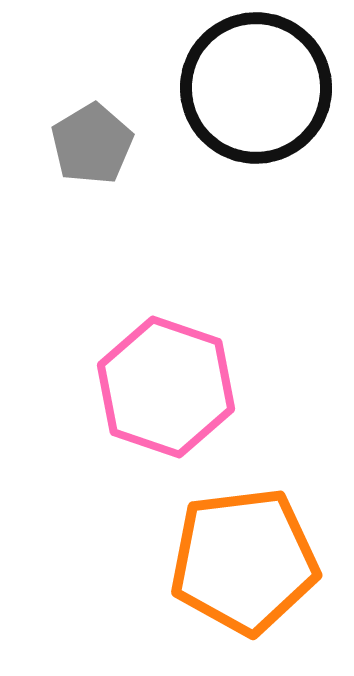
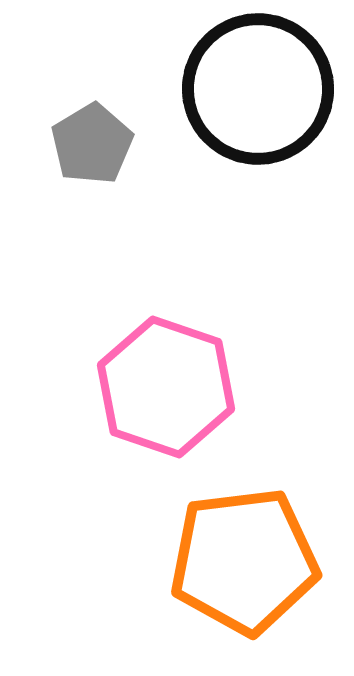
black circle: moved 2 px right, 1 px down
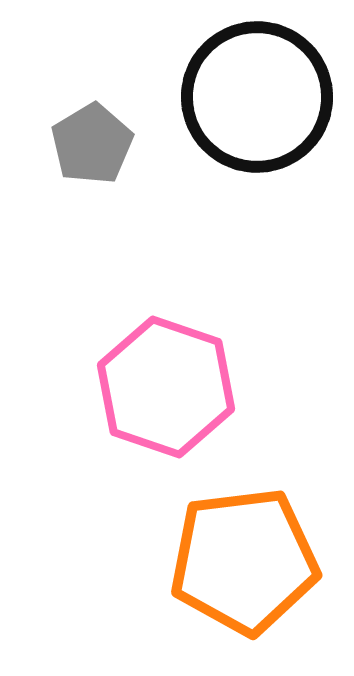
black circle: moved 1 px left, 8 px down
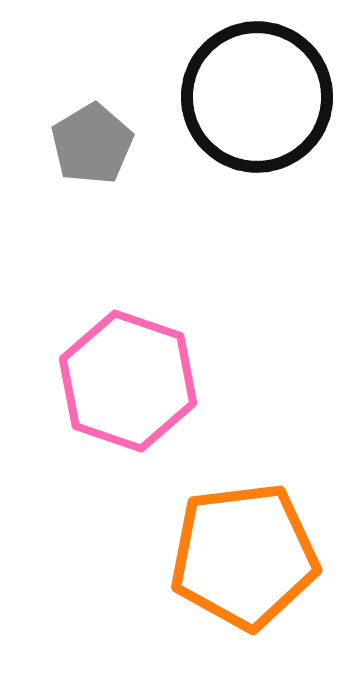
pink hexagon: moved 38 px left, 6 px up
orange pentagon: moved 5 px up
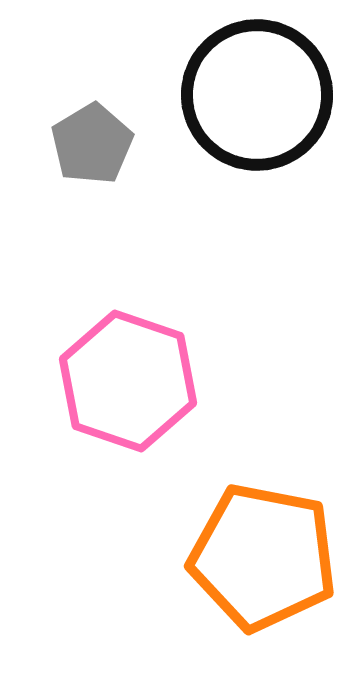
black circle: moved 2 px up
orange pentagon: moved 19 px right, 1 px down; rotated 18 degrees clockwise
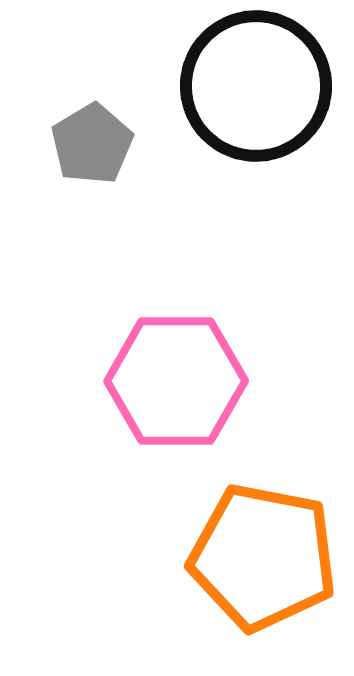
black circle: moved 1 px left, 9 px up
pink hexagon: moved 48 px right; rotated 19 degrees counterclockwise
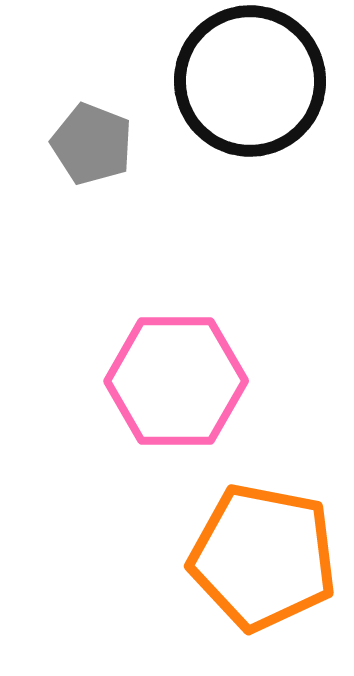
black circle: moved 6 px left, 5 px up
gray pentagon: rotated 20 degrees counterclockwise
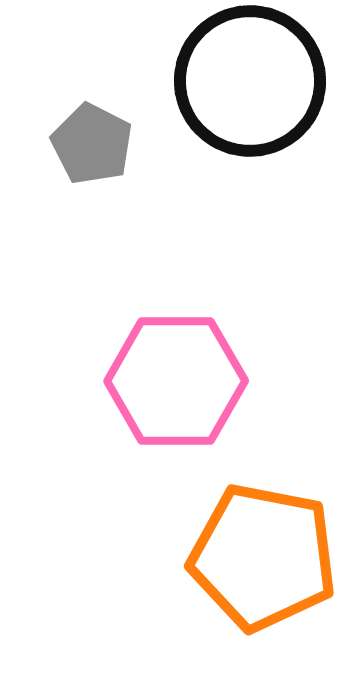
gray pentagon: rotated 6 degrees clockwise
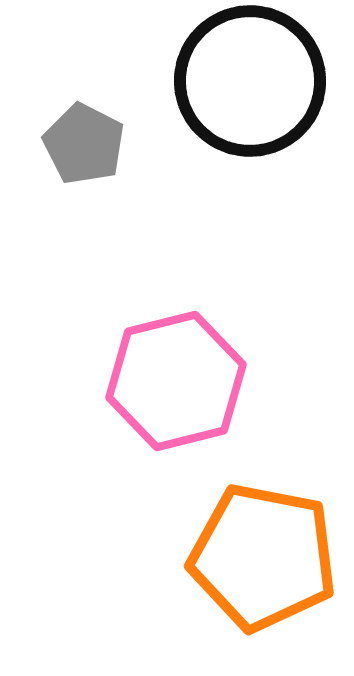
gray pentagon: moved 8 px left
pink hexagon: rotated 14 degrees counterclockwise
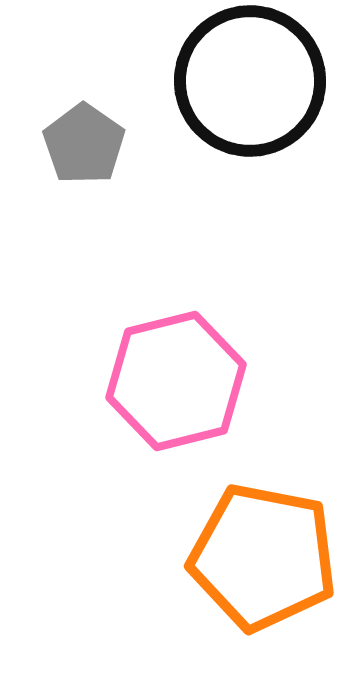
gray pentagon: rotated 8 degrees clockwise
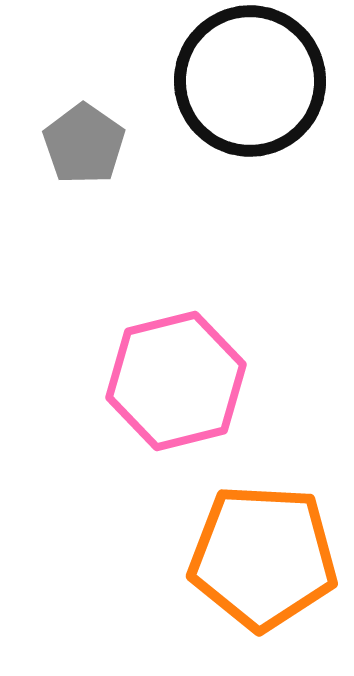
orange pentagon: rotated 8 degrees counterclockwise
